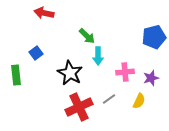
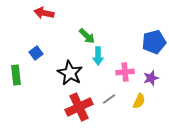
blue pentagon: moved 5 px down
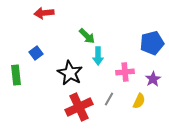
red arrow: rotated 18 degrees counterclockwise
blue pentagon: moved 2 px left, 1 px down
purple star: moved 2 px right, 1 px down; rotated 14 degrees counterclockwise
gray line: rotated 24 degrees counterclockwise
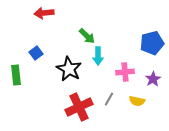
black star: moved 1 px left, 4 px up
yellow semicircle: moved 2 px left; rotated 77 degrees clockwise
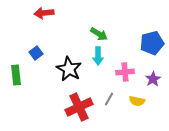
green arrow: moved 12 px right, 2 px up; rotated 12 degrees counterclockwise
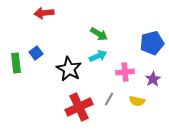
cyan arrow: rotated 114 degrees counterclockwise
green rectangle: moved 12 px up
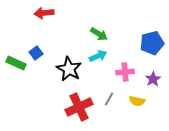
green rectangle: rotated 60 degrees counterclockwise
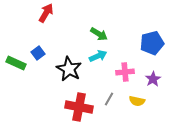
red arrow: moved 2 px right; rotated 126 degrees clockwise
blue square: moved 2 px right
red cross: rotated 36 degrees clockwise
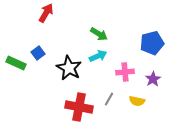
black star: moved 1 px up
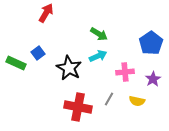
blue pentagon: moved 1 px left; rotated 20 degrees counterclockwise
red cross: moved 1 px left
